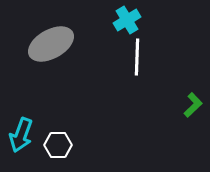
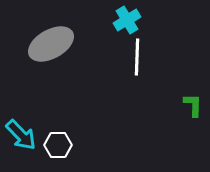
green L-shape: rotated 45 degrees counterclockwise
cyan arrow: rotated 64 degrees counterclockwise
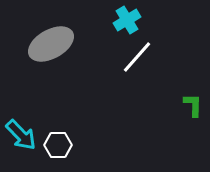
white line: rotated 39 degrees clockwise
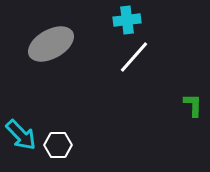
cyan cross: rotated 24 degrees clockwise
white line: moved 3 px left
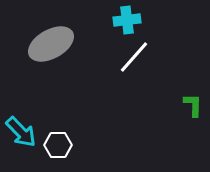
cyan arrow: moved 3 px up
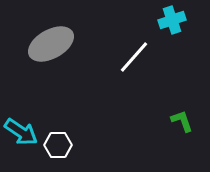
cyan cross: moved 45 px right; rotated 12 degrees counterclockwise
green L-shape: moved 11 px left, 16 px down; rotated 20 degrees counterclockwise
cyan arrow: rotated 12 degrees counterclockwise
